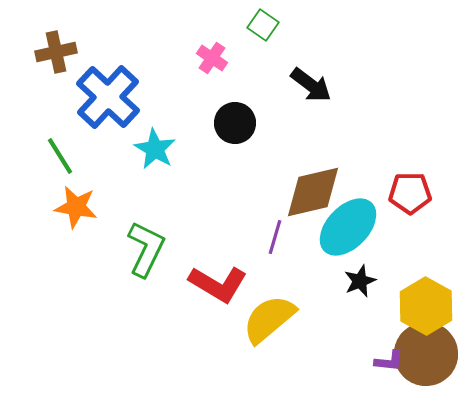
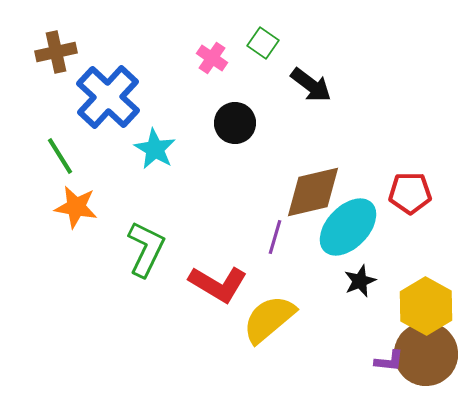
green square: moved 18 px down
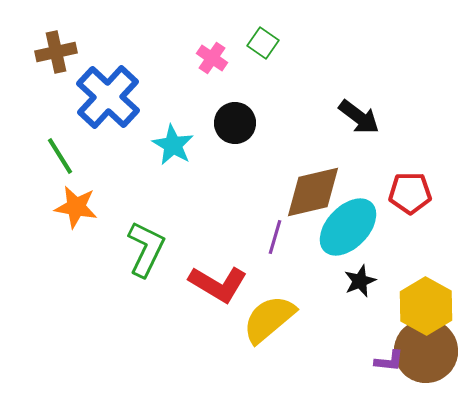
black arrow: moved 48 px right, 32 px down
cyan star: moved 18 px right, 4 px up
brown circle: moved 3 px up
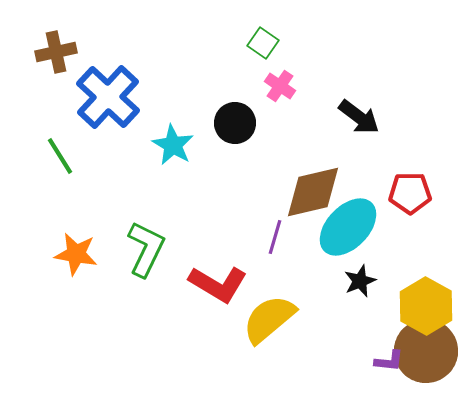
pink cross: moved 68 px right, 28 px down
orange star: moved 47 px down
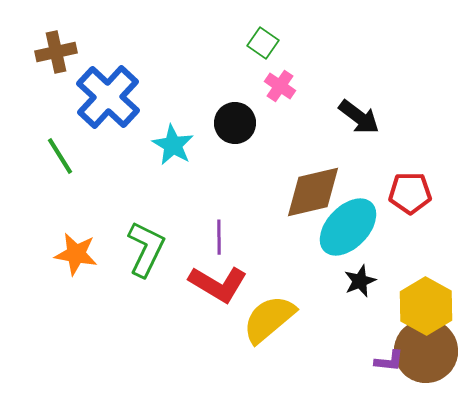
purple line: moved 56 px left; rotated 16 degrees counterclockwise
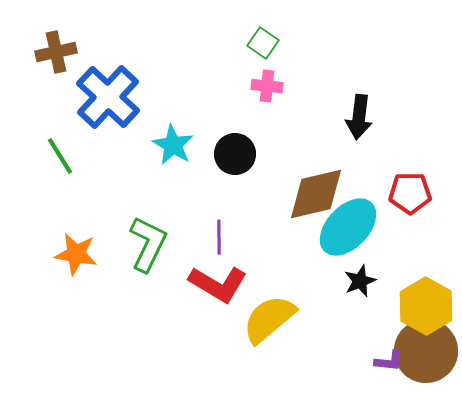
pink cross: moved 13 px left; rotated 28 degrees counterclockwise
black arrow: rotated 60 degrees clockwise
black circle: moved 31 px down
brown diamond: moved 3 px right, 2 px down
green L-shape: moved 2 px right, 5 px up
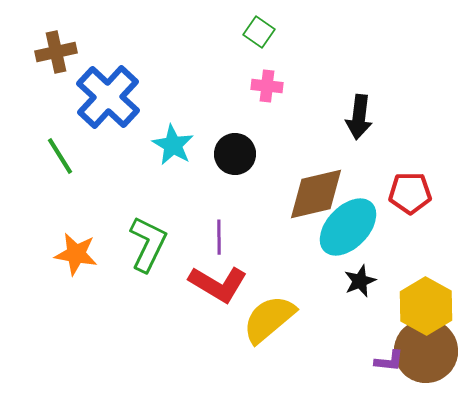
green square: moved 4 px left, 11 px up
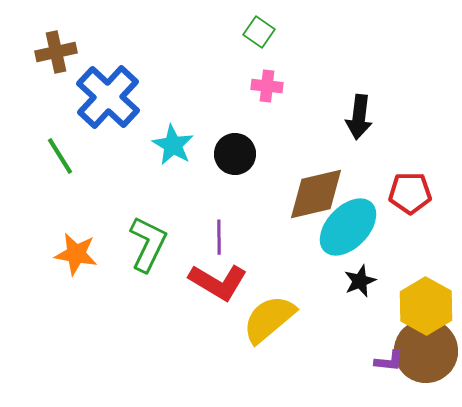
red L-shape: moved 2 px up
